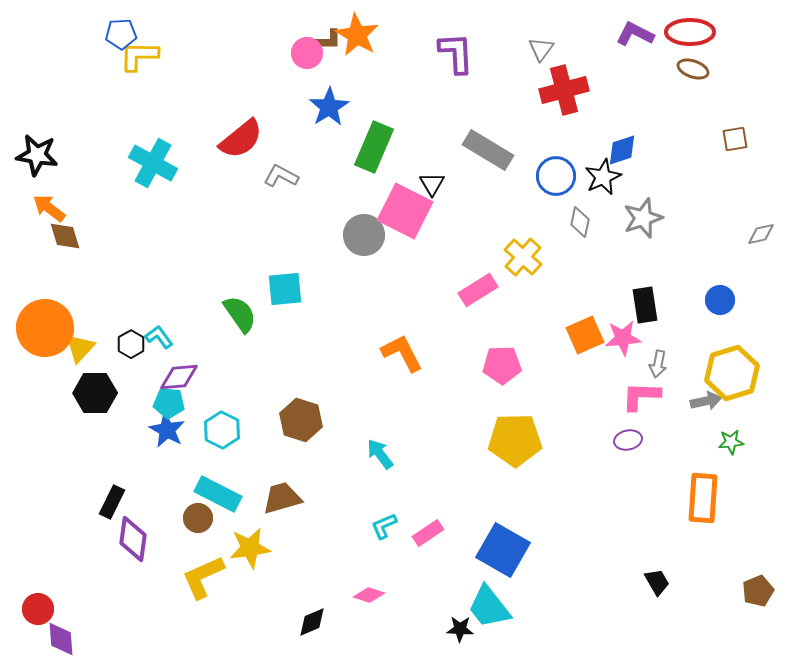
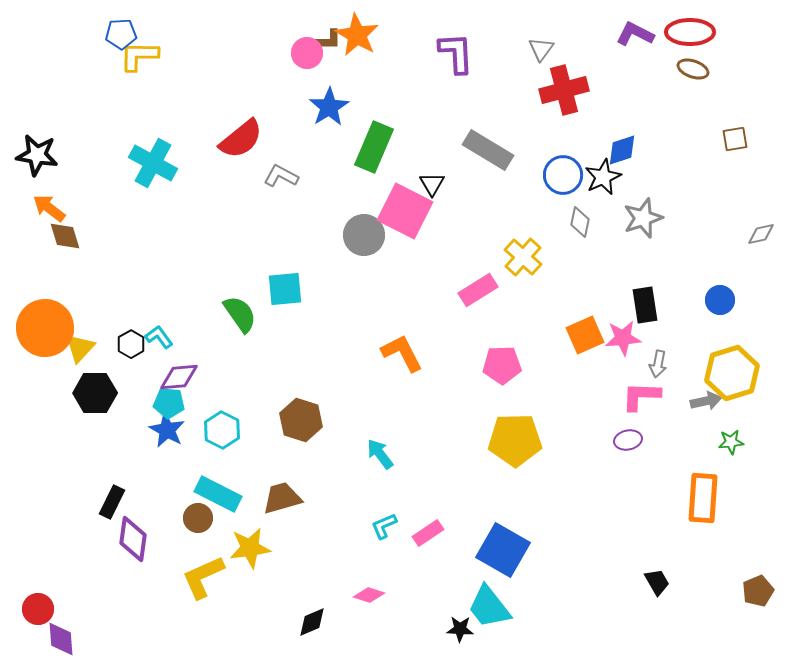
blue circle at (556, 176): moved 7 px right, 1 px up
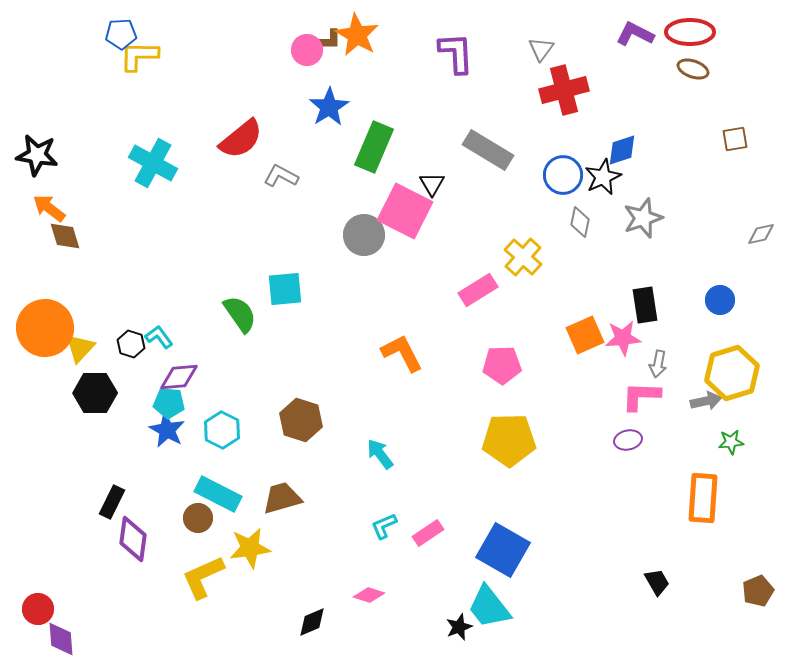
pink circle at (307, 53): moved 3 px up
black hexagon at (131, 344): rotated 12 degrees counterclockwise
yellow pentagon at (515, 440): moved 6 px left
black star at (460, 629): moved 1 px left, 2 px up; rotated 24 degrees counterclockwise
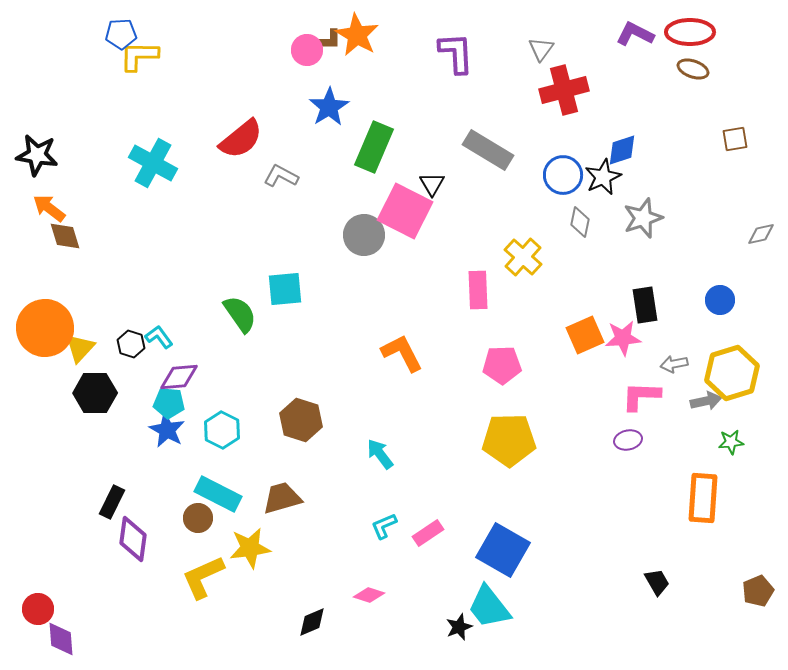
pink rectangle at (478, 290): rotated 60 degrees counterclockwise
gray arrow at (658, 364): moved 16 px right; rotated 68 degrees clockwise
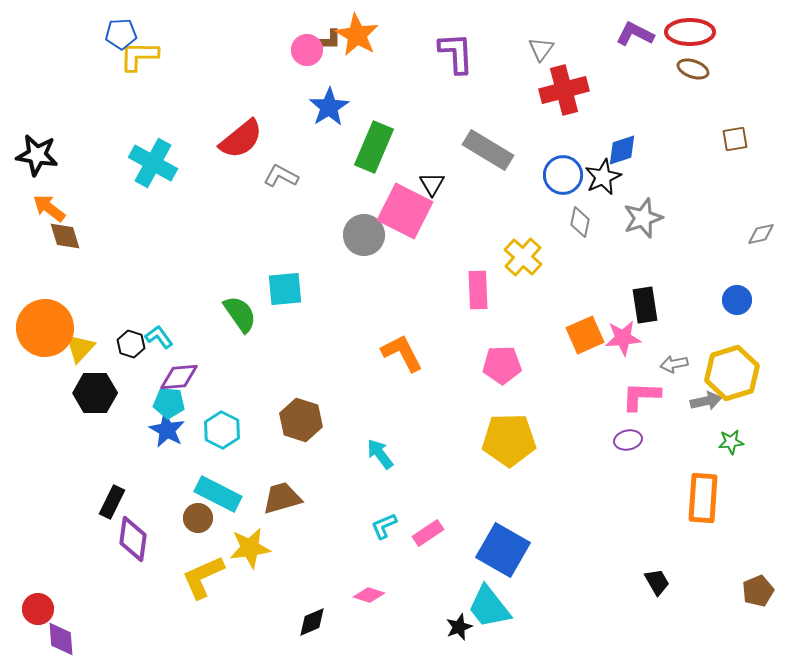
blue circle at (720, 300): moved 17 px right
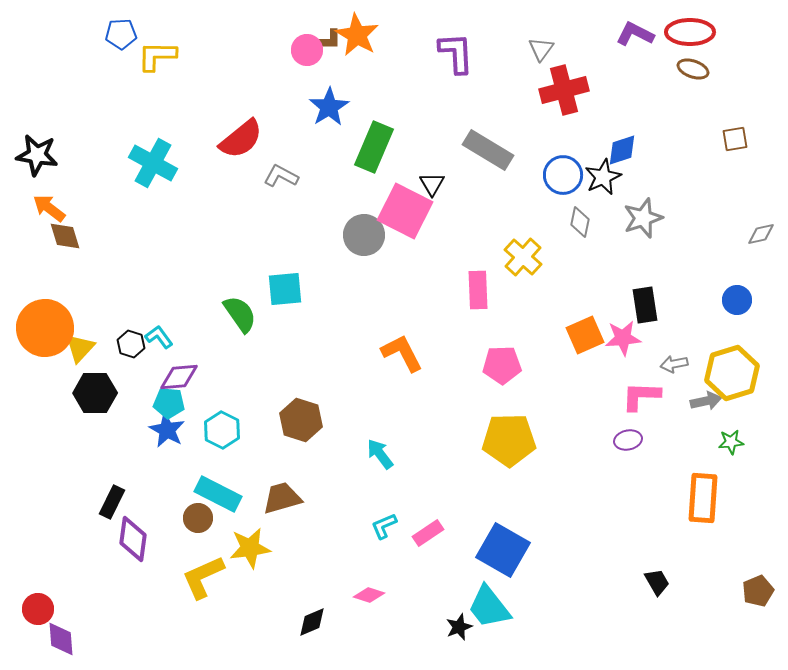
yellow L-shape at (139, 56): moved 18 px right
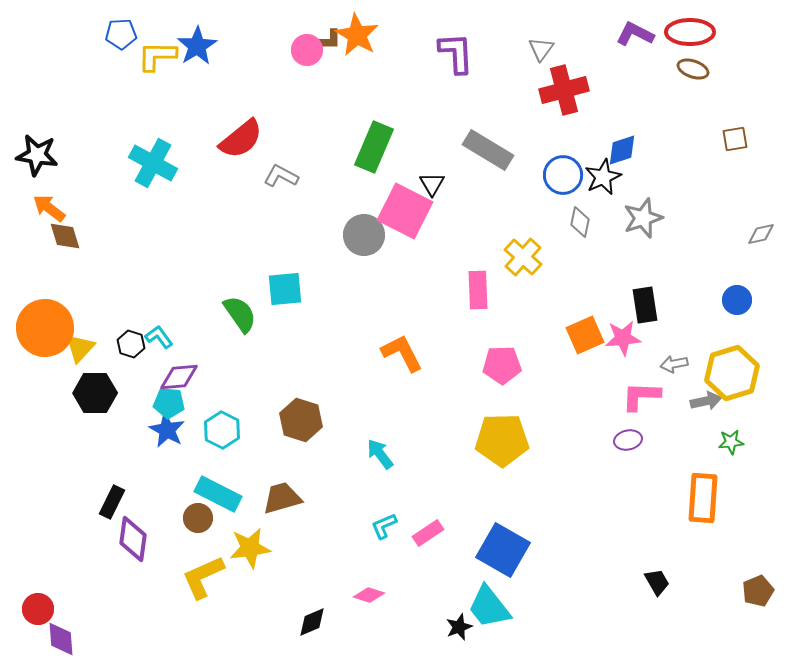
blue star at (329, 107): moved 132 px left, 61 px up
yellow pentagon at (509, 440): moved 7 px left
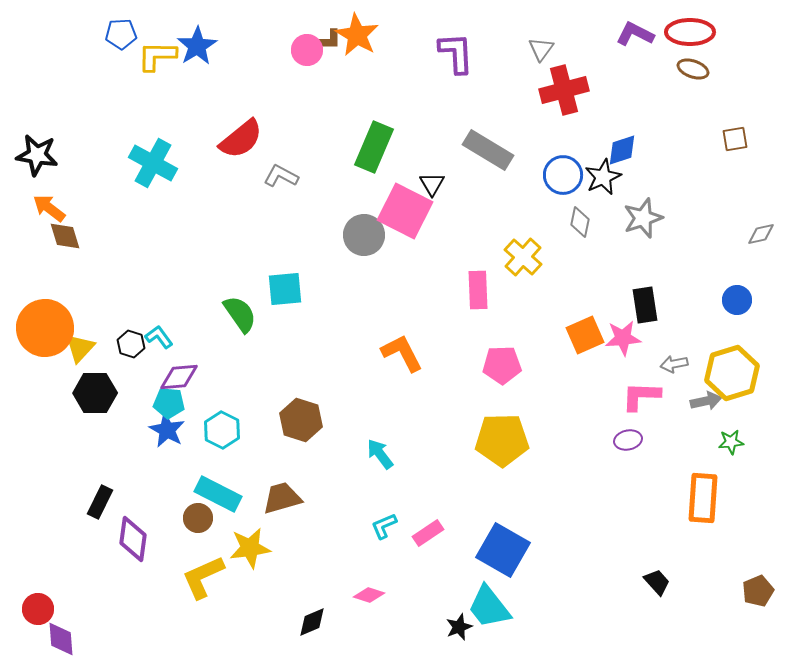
black rectangle at (112, 502): moved 12 px left
black trapezoid at (657, 582): rotated 12 degrees counterclockwise
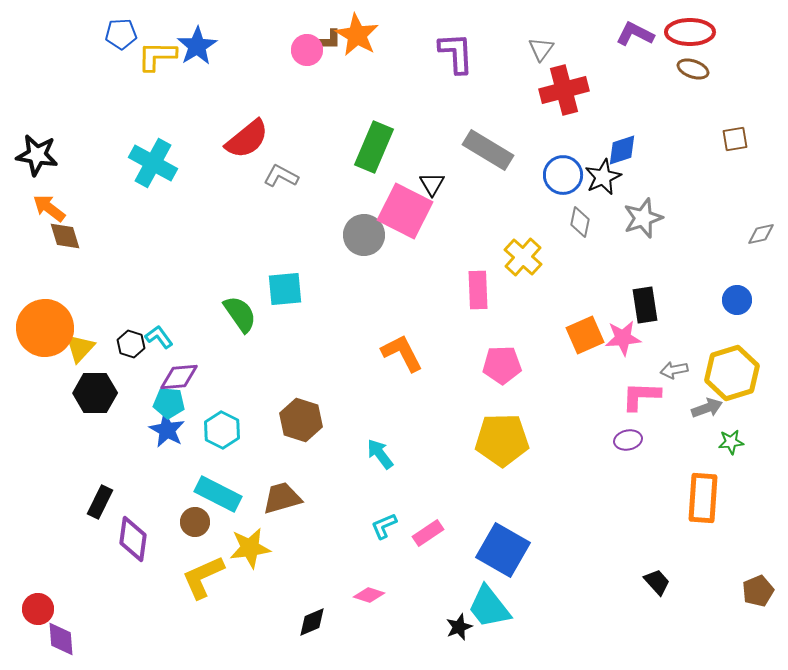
red semicircle at (241, 139): moved 6 px right
gray arrow at (674, 364): moved 6 px down
gray arrow at (706, 401): moved 1 px right, 7 px down; rotated 8 degrees counterclockwise
brown circle at (198, 518): moved 3 px left, 4 px down
